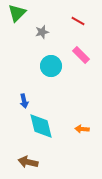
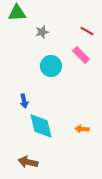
green triangle: rotated 42 degrees clockwise
red line: moved 9 px right, 10 px down
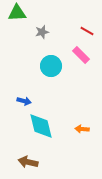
blue arrow: rotated 64 degrees counterclockwise
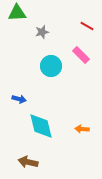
red line: moved 5 px up
blue arrow: moved 5 px left, 2 px up
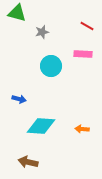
green triangle: rotated 18 degrees clockwise
pink rectangle: moved 2 px right, 1 px up; rotated 42 degrees counterclockwise
cyan diamond: rotated 72 degrees counterclockwise
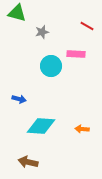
pink rectangle: moved 7 px left
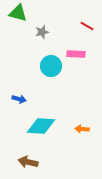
green triangle: moved 1 px right
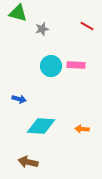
gray star: moved 3 px up
pink rectangle: moved 11 px down
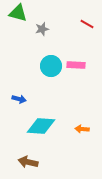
red line: moved 2 px up
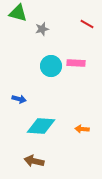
pink rectangle: moved 2 px up
brown arrow: moved 6 px right, 1 px up
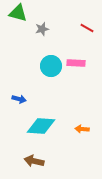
red line: moved 4 px down
